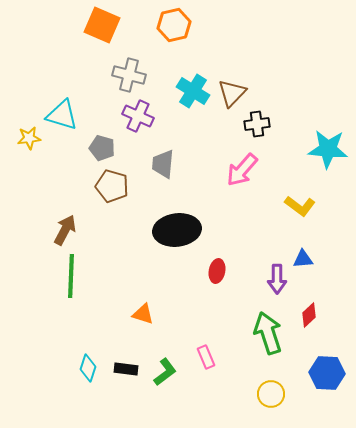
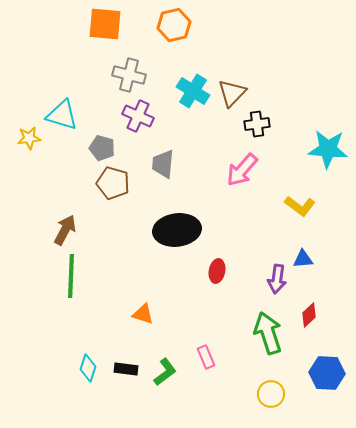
orange square: moved 3 px right, 1 px up; rotated 18 degrees counterclockwise
brown pentagon: moved 1 px right, 3 px up
purple arrow: rotated 8 degrees clockwise
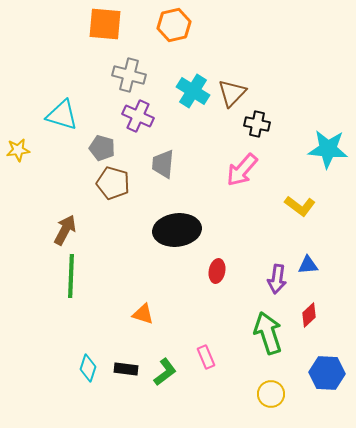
black cross: rotated 20 degrees clockwise
yellow star: moved 11 px left, 12 px down
blue triangle: moved 5 px right, 6 px down
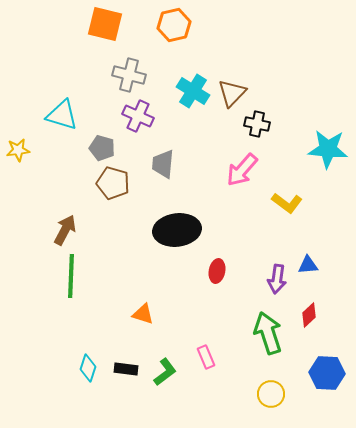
orange square: rotated 9 degrees clockwise
yellow L-shape: moved 13 px left, 3 px up
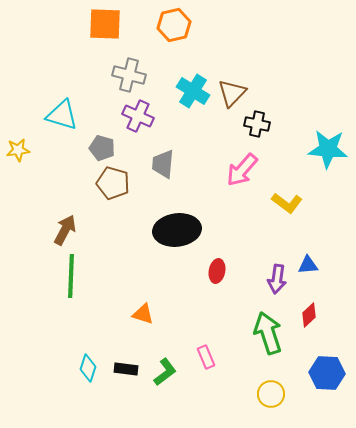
orange square: rotated 12 degrees counterclockwise
